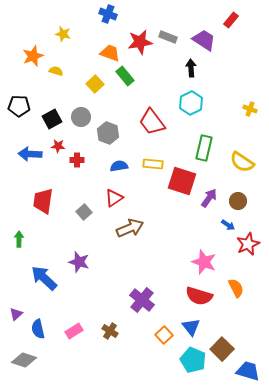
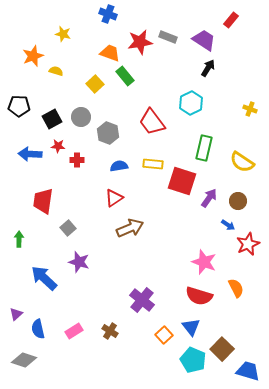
black arrow at (191, 68): moved 17 px right; rotated 36 degrees clockwise
gray square at (84, 212): moved 16 px left, 16 px down
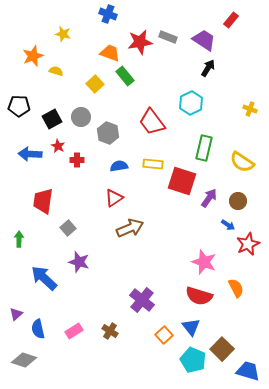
red star at (58, 146): rotated 24 degrees clockwise
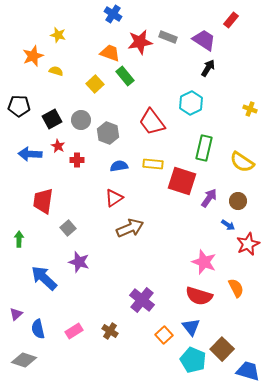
blue cross at (108, 14): moved 5 px right; rotated 12 degrees clockwise
yellow star at (63, 34): moved 5 px left, 1 px down
gray circle at (81, 117): moved 3 px down
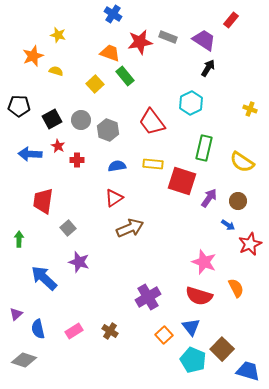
gray hexagon at (108, 133): moved 3 px up
blue semicircle at (119, 166): moved 2 px left
red star at (248, 244): moved 2 px right
purple cross at (142, 300): moved 6 px right, 3 px up; rotated 20 degrees clockwise
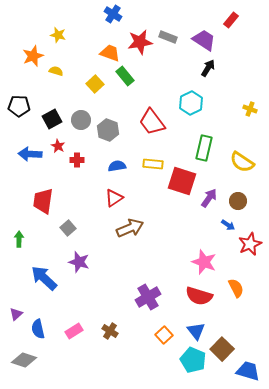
blue triangle at (191, 327): moved 5 px right, 4 px down
